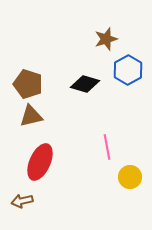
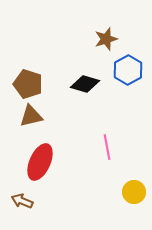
yellow circle: moved 4 px right, 15 px down
brown arrow: rotated 35 degrees clockwise
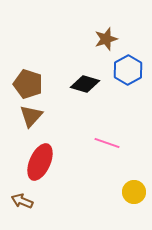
brown triangle: rotated 35 degrees counterclockwise
pink line: moved 4 px up; rotated 60 degrees counterclockwise
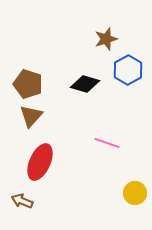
yellow circle: moved 1 px right, 1 px down
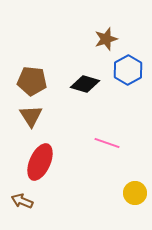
brown pentagon: moved 4 px right, 3 px up; rotated 12 degrees counterclockwise
brown triangle: rotated 15 degrees counterclockwise
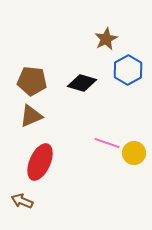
brown star: rotated 10 degrees counterclockwise
black diamond: moved 3 px left, 1 px up
brown triangle: rotated 40 degrees clockwise
yellow circle: moved 1 px left, 40 px up
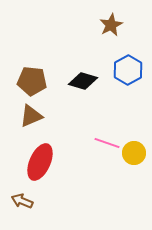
brown star: moved 5 px right, 14 px up
black diamond: moved 1 px right, 2 px up
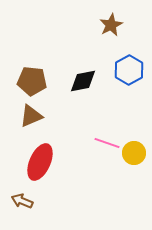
blue hexagon: moved 1 px right
black diamond: rotated 28 degrees counterclockwise
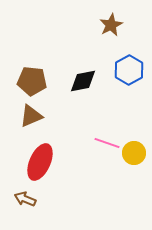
brown arrow: moved 3 px right, 2 px up
